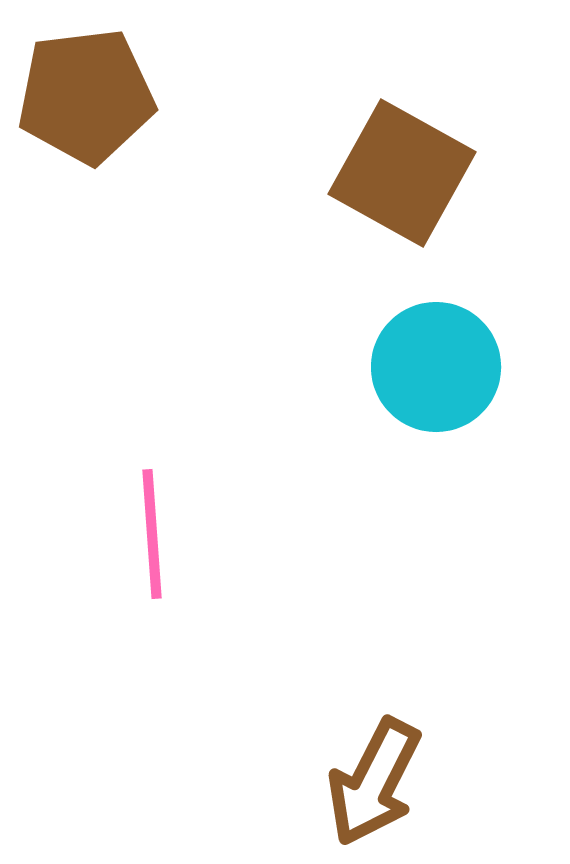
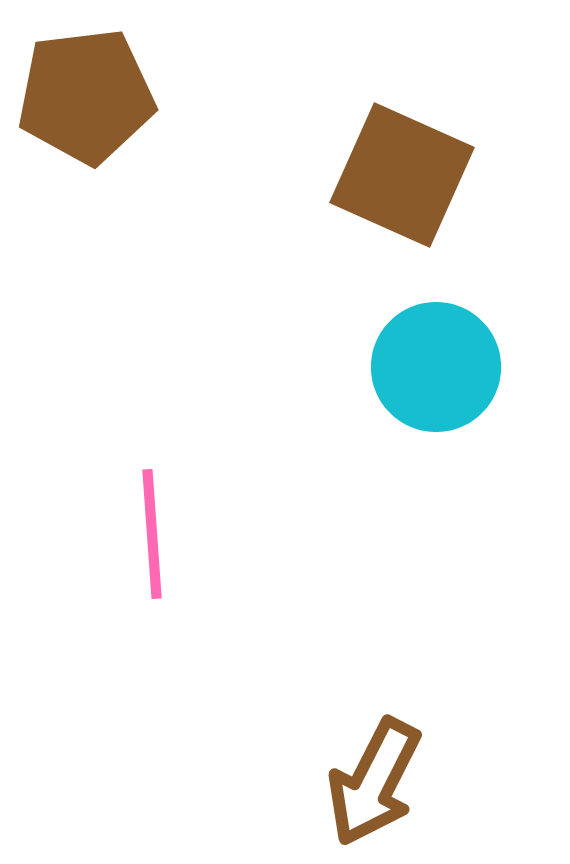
brown square: moved 2 px down; rotated 5 degrees counterclockwise
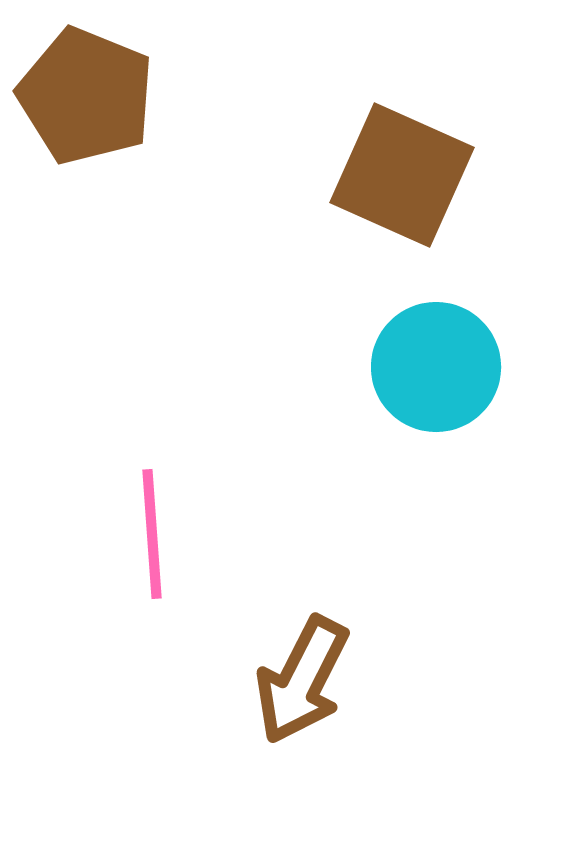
brown pentagon: rotated 29 degrees clockwise
brown arrow: moved 72 px left, 102 px up
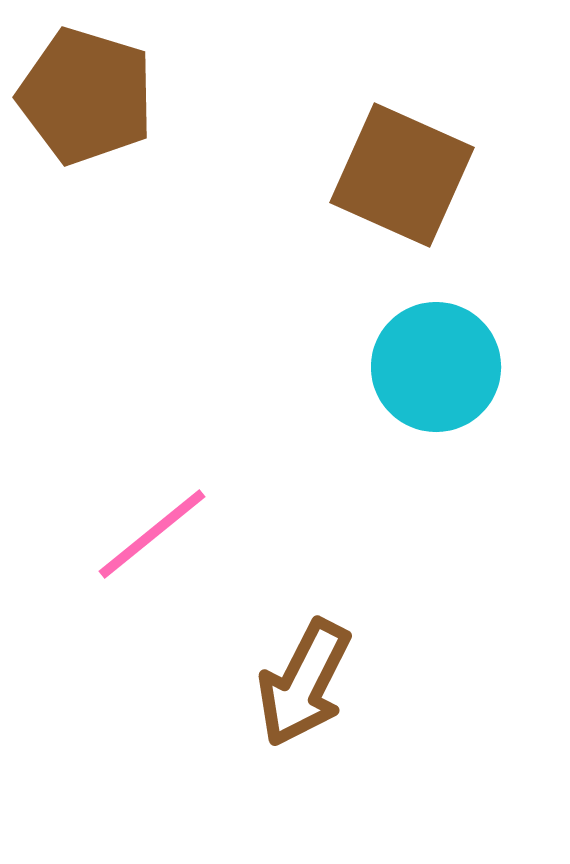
brown pentagon: rotated 5 degrees counterclockwise
pink line: rotated 55 degrees clockwise
brown arrow: moved 2 px right, 3 px down
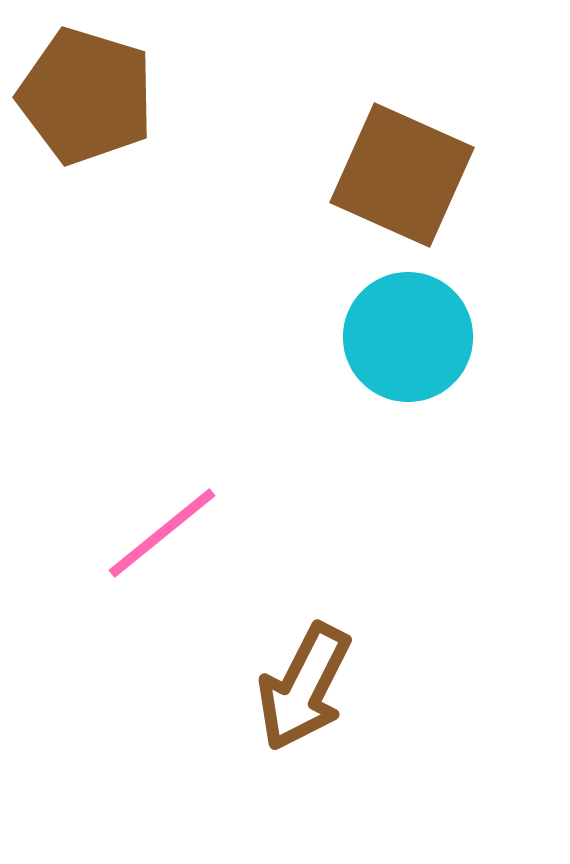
cyan circle: moved 28 px left, 30 px up
pink line: moved 10 px right, 1 px up
brown arrow: moved 4 px down
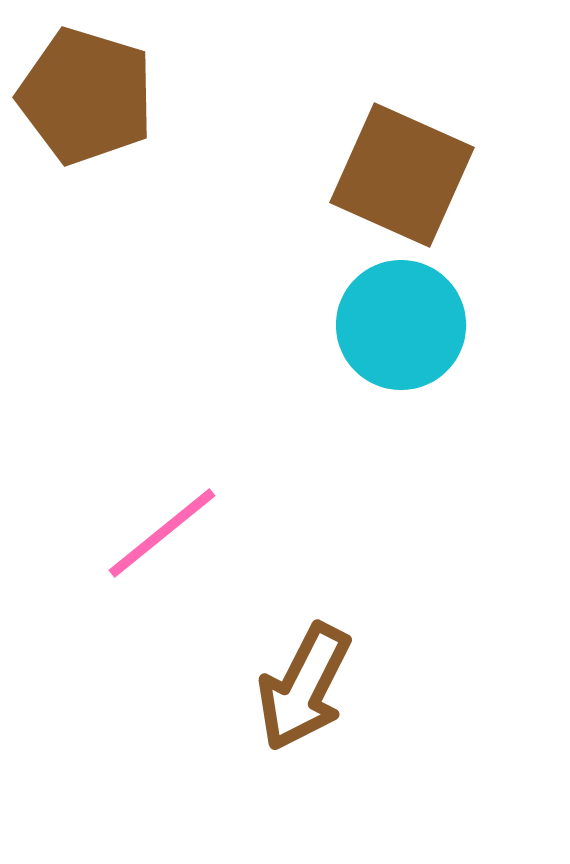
cyan circle: moved 7 px left, 12 px up
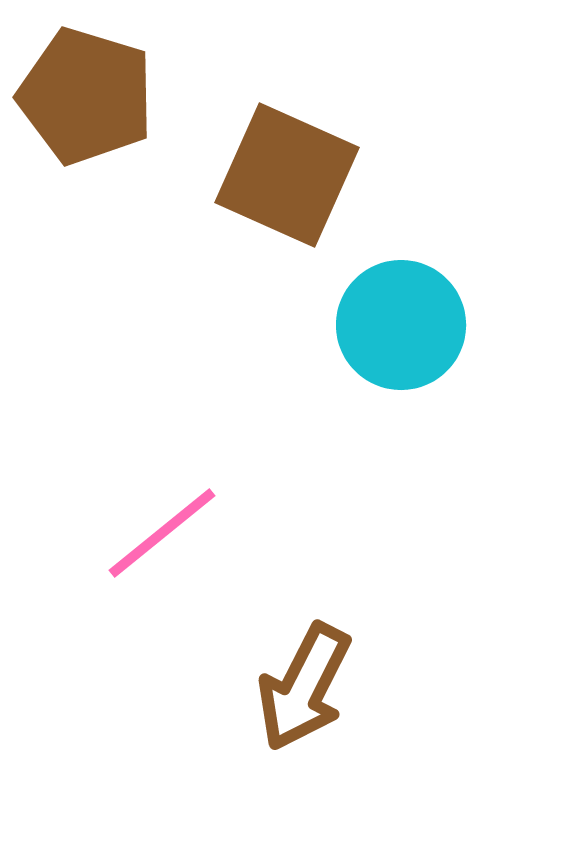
brown square: moved 115 px left
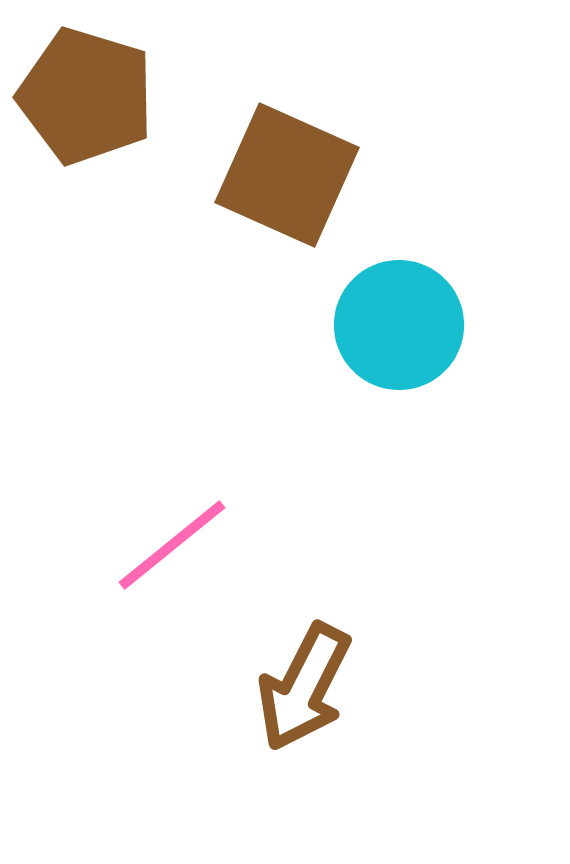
cyan circle: moved 2 px left
pink line: moved 10 px right, 12 px down
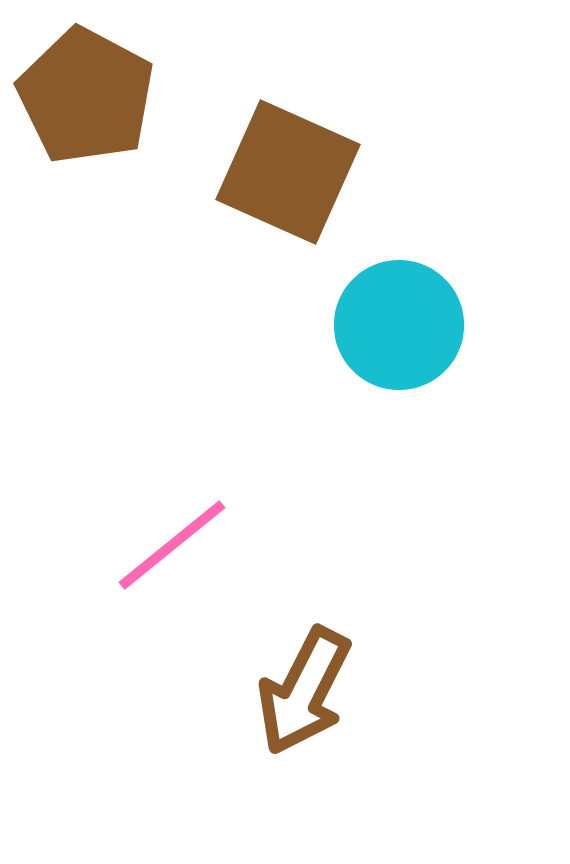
brown pentagon: rotated 11 degrees clockwise
brown square: moved 1 px right, 3 px up
brown arrow: moved 4 px down
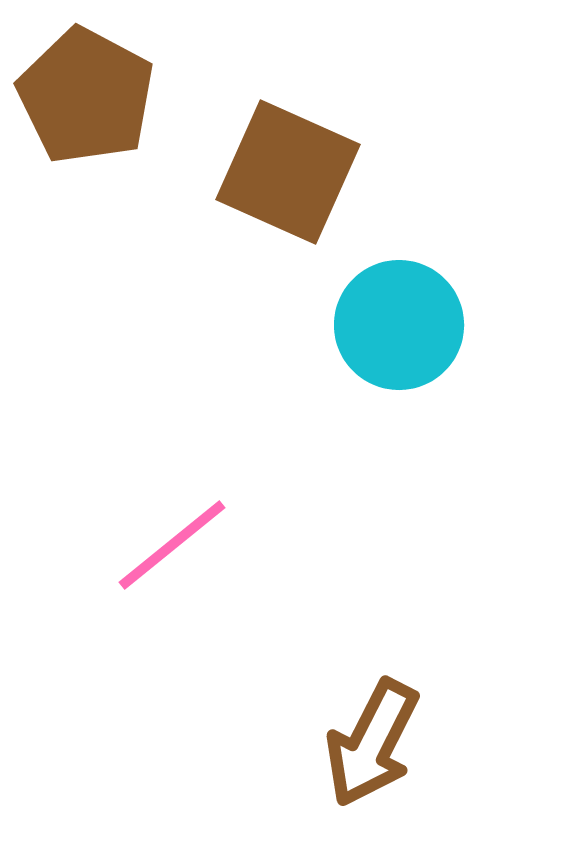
brown arrow: moved 68 px right, 52 px down
